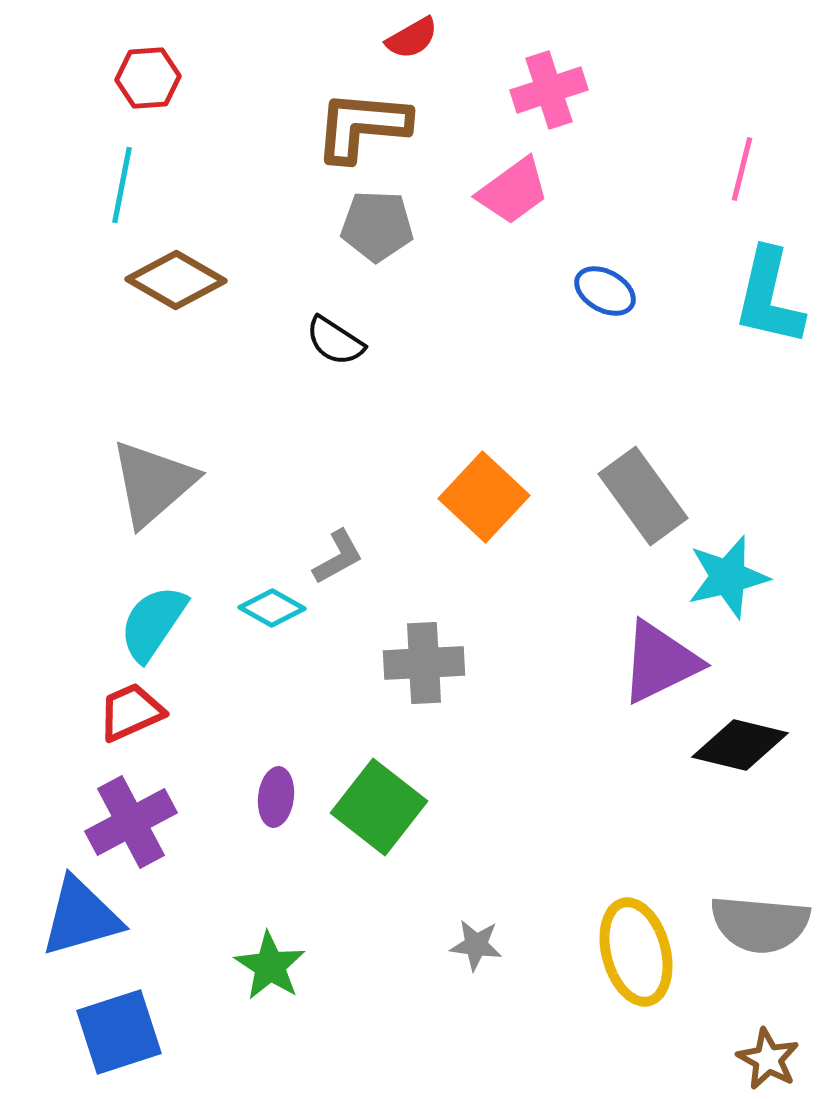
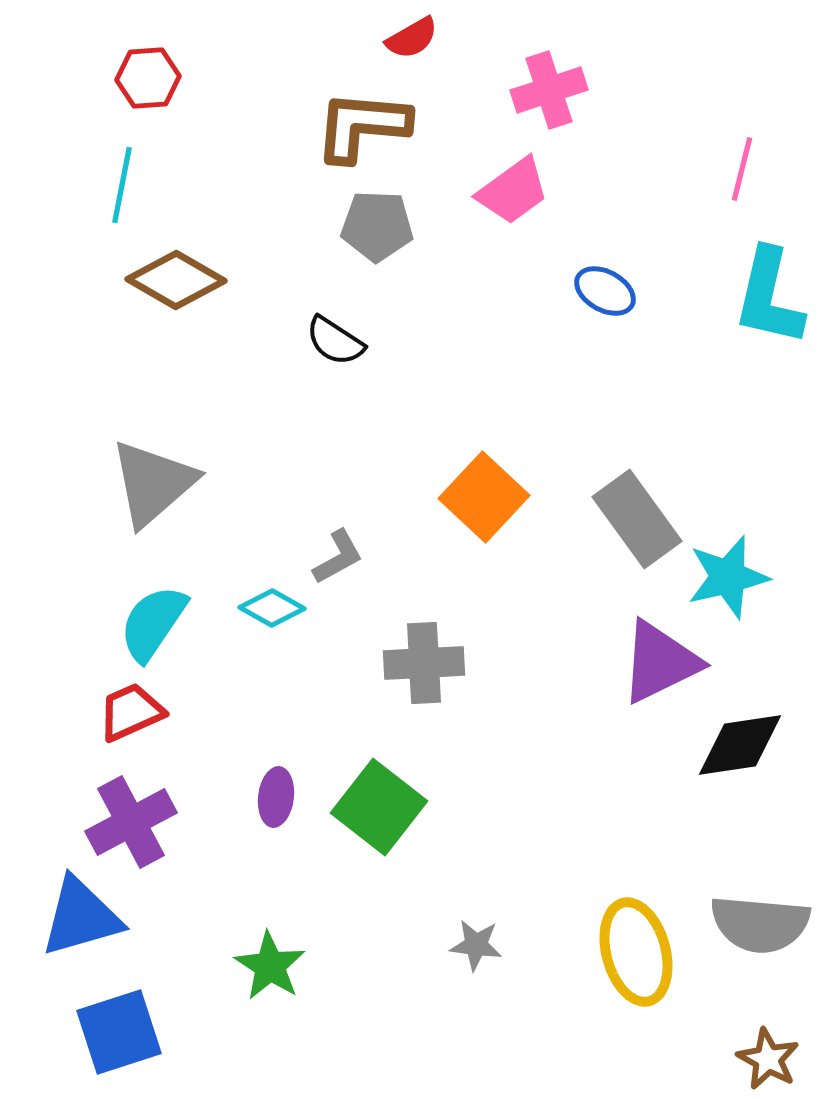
gray rectangle: moved 6 px left, 23 px down
black diamond: rotated 22 degrees counterclockwise
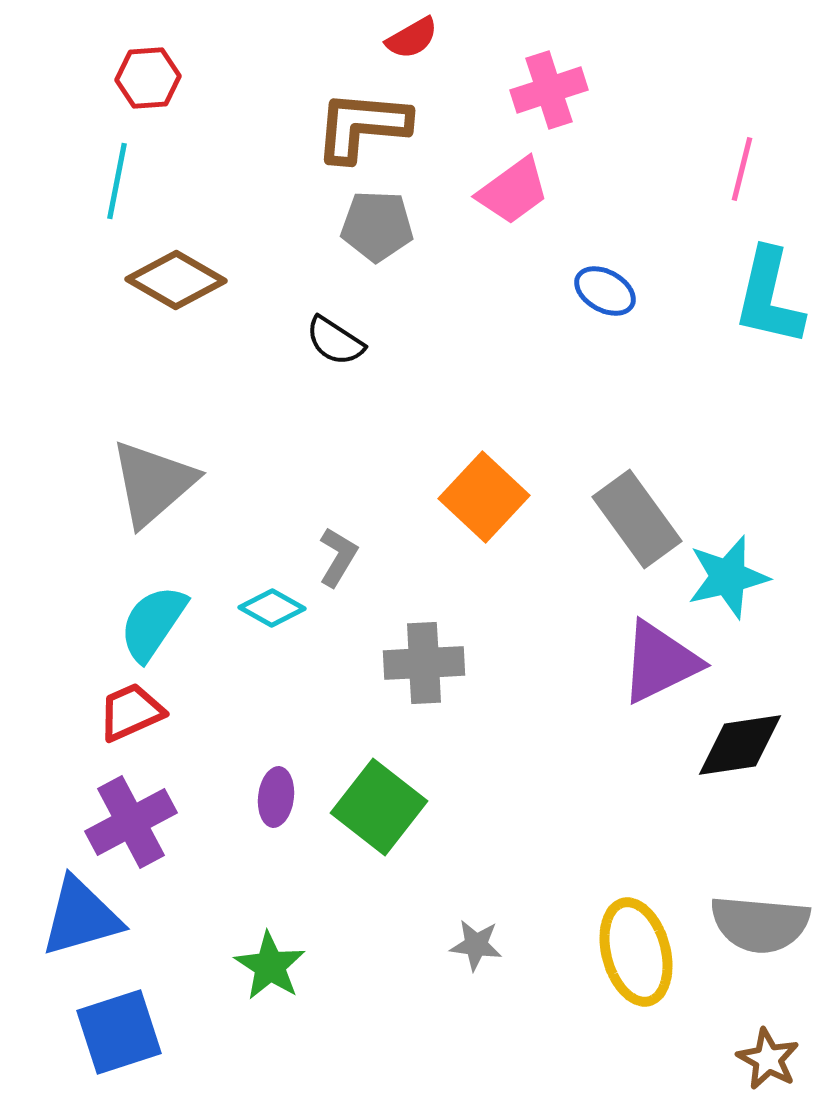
cyan line: moved 5 px left, 4 px up
gray L-shape: rotated 30 degrees counterclockwise
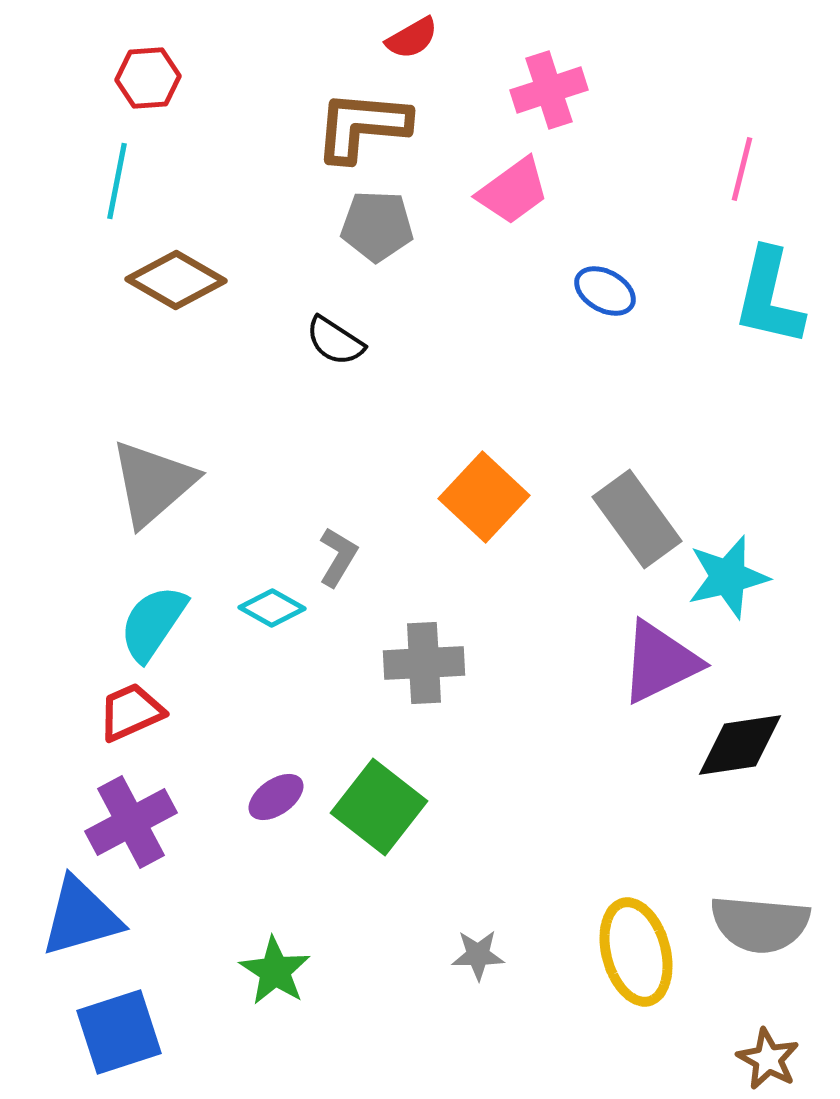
purple ellipse: rotated 48 degrees clockwise
gray star: moved 2 px right, 10 px down; rotated 8 degrees counterclockwise
green star: moved 5 px right, 5 px down
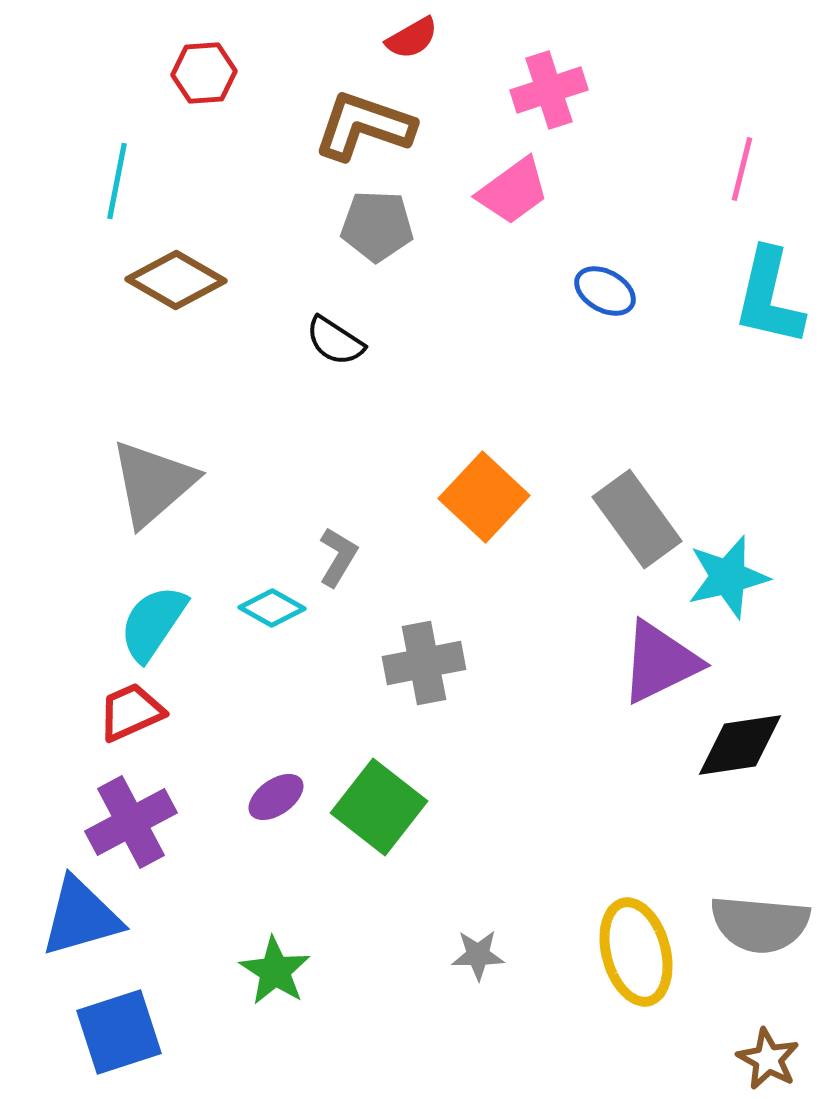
red hexagon: moved 56 px right, 5 px up
brown L-shape: moved 2 px right; rotated 14 degrees clockwise
gray cross: rotated 8 degrees counterclockwise
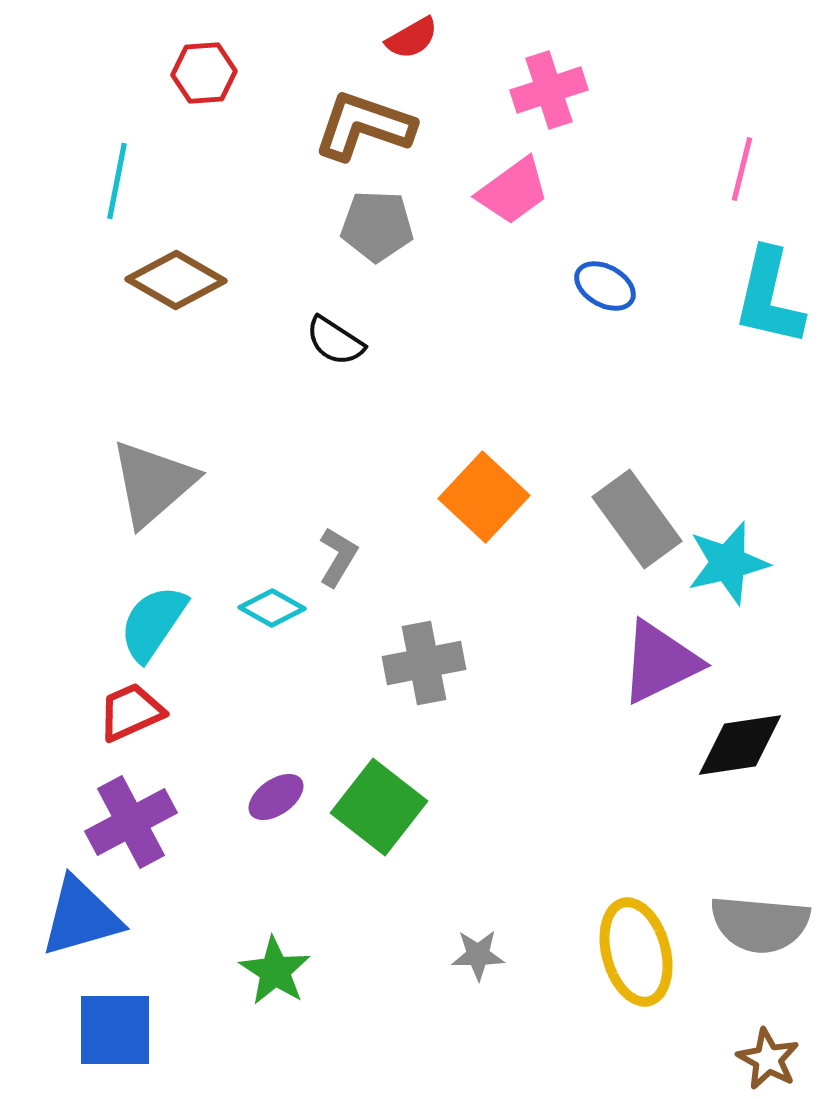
blue ellipse: moved 5 px up
cyan star: moved 14 px up
blue square: moved 4 px left, 2 px up; rotated 18 degrees clockwise
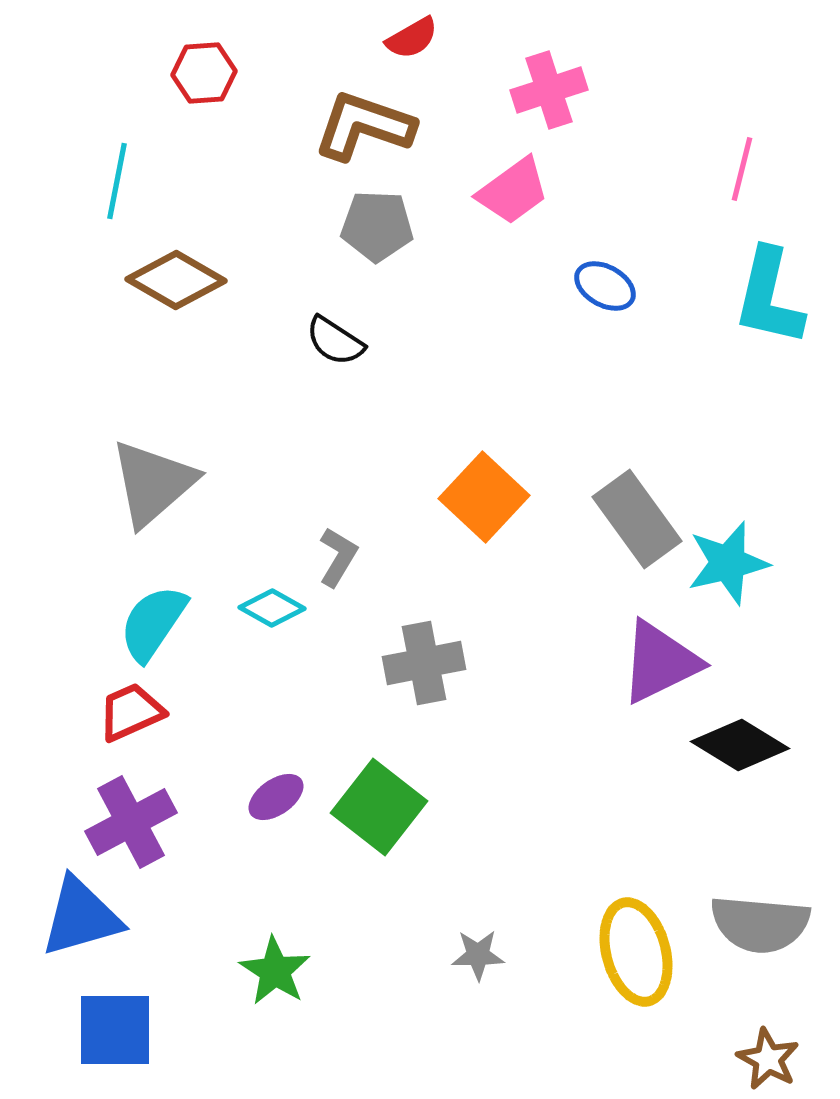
black diamond: rotated 40 degrees clockwise
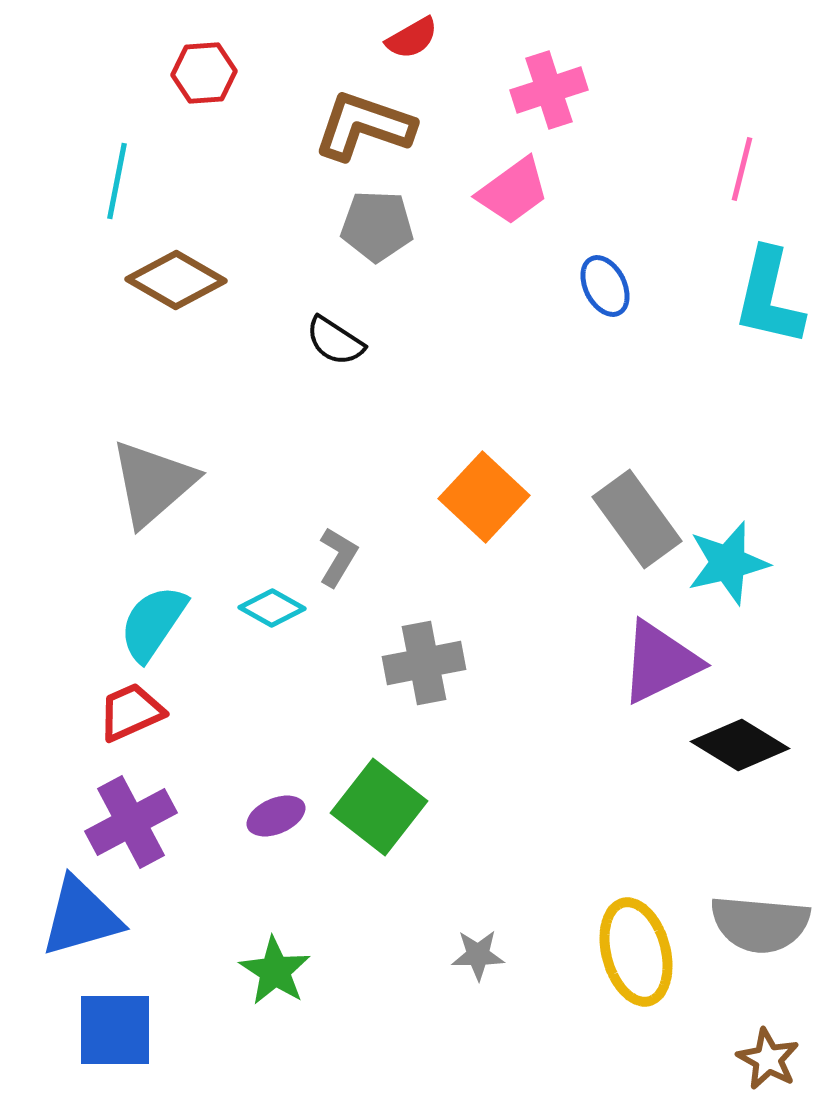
blue ellipse: rotated 34 degrees clockwise
purple ellipse: moved 19 px down; rotated 12 degrees clockwise
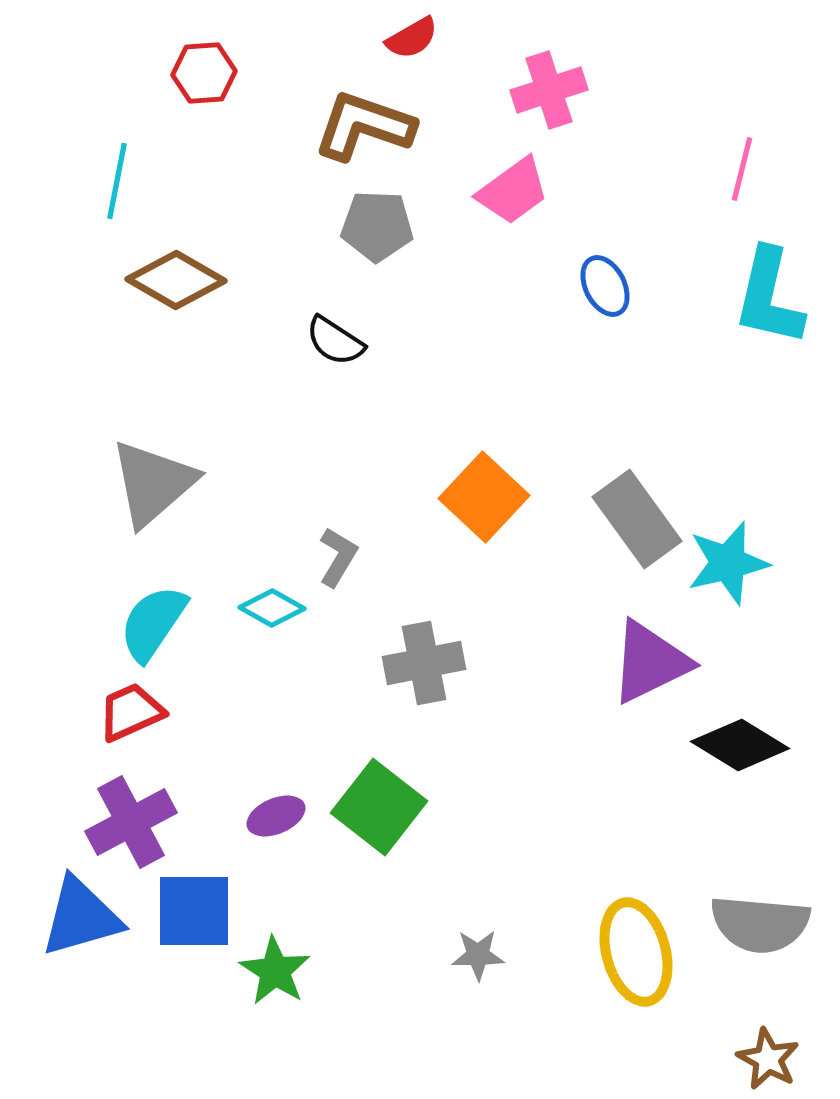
purple triangle: moved 10 px left
blue square: moved 79 px right, 119 px up
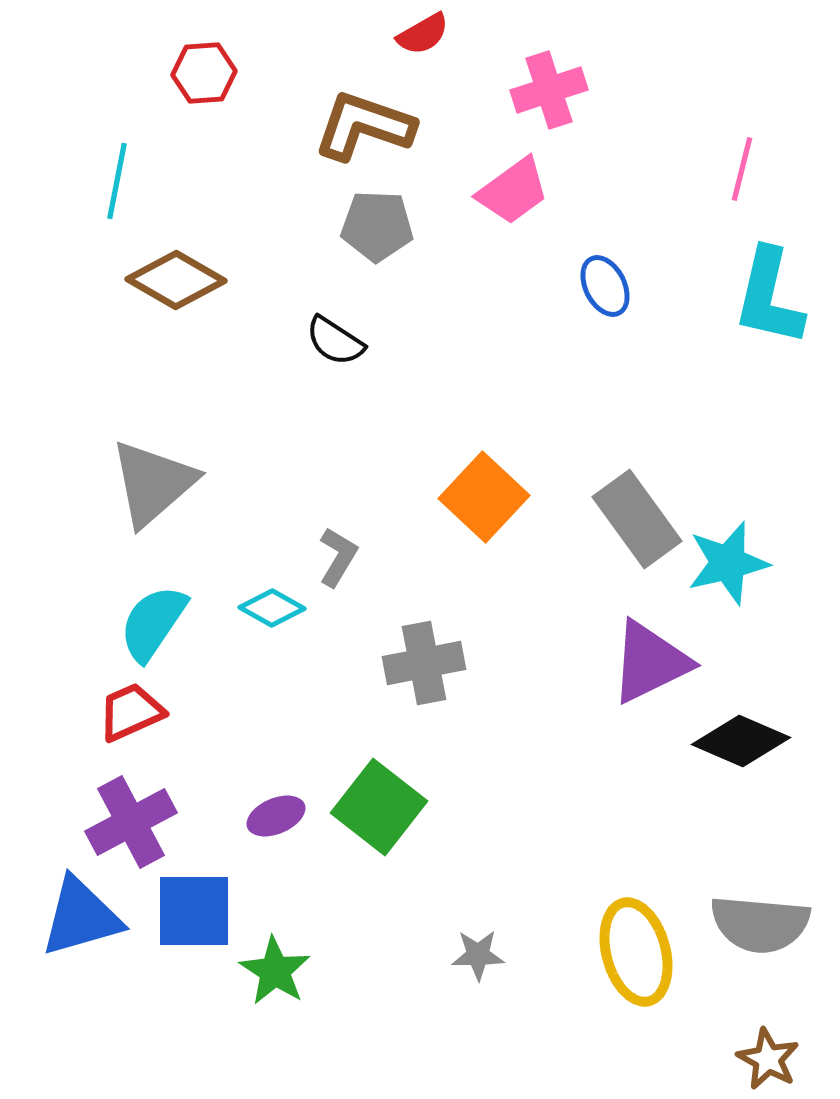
red semicircle: moved 11 px right, 4 px up
black diamond: moved 1 px right, 4 px up; rotated 8 degrees counterclockwise
